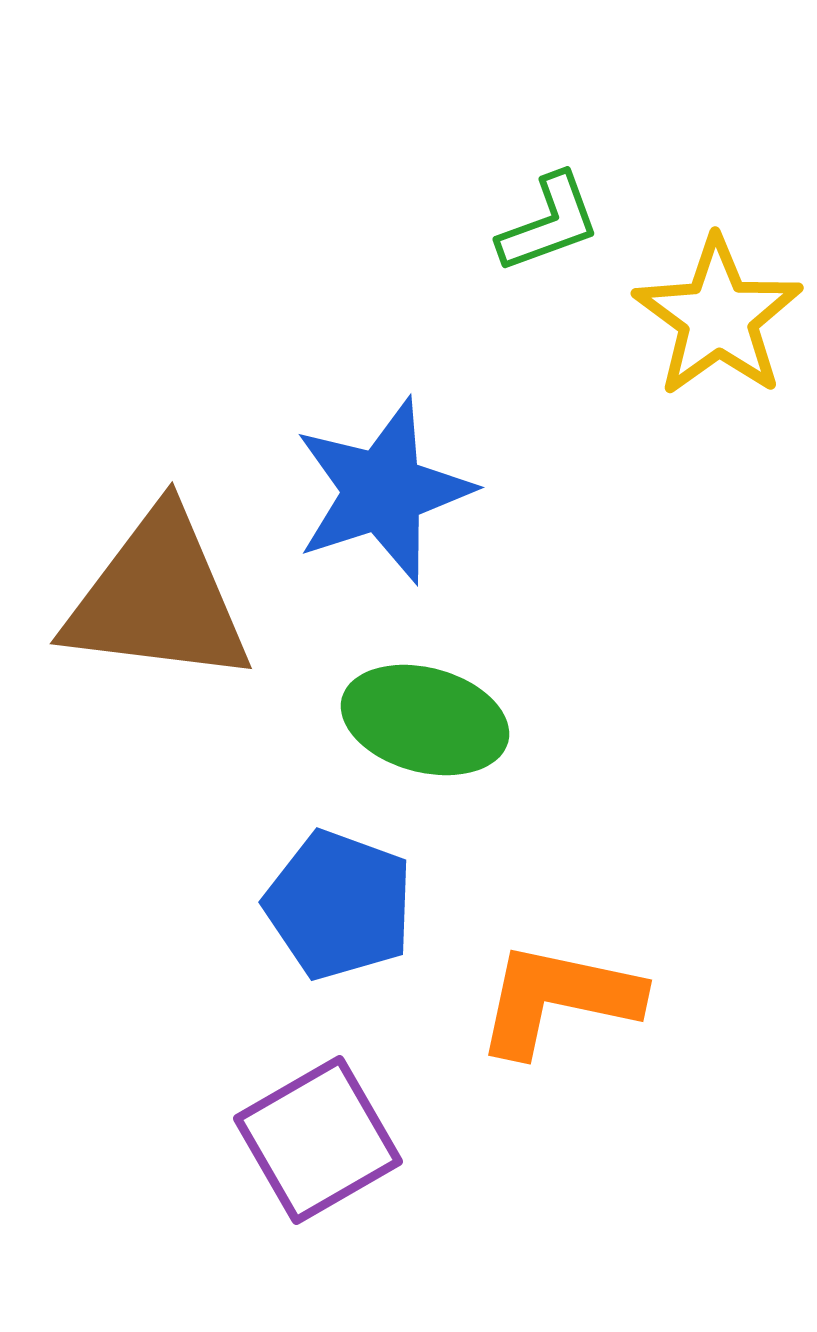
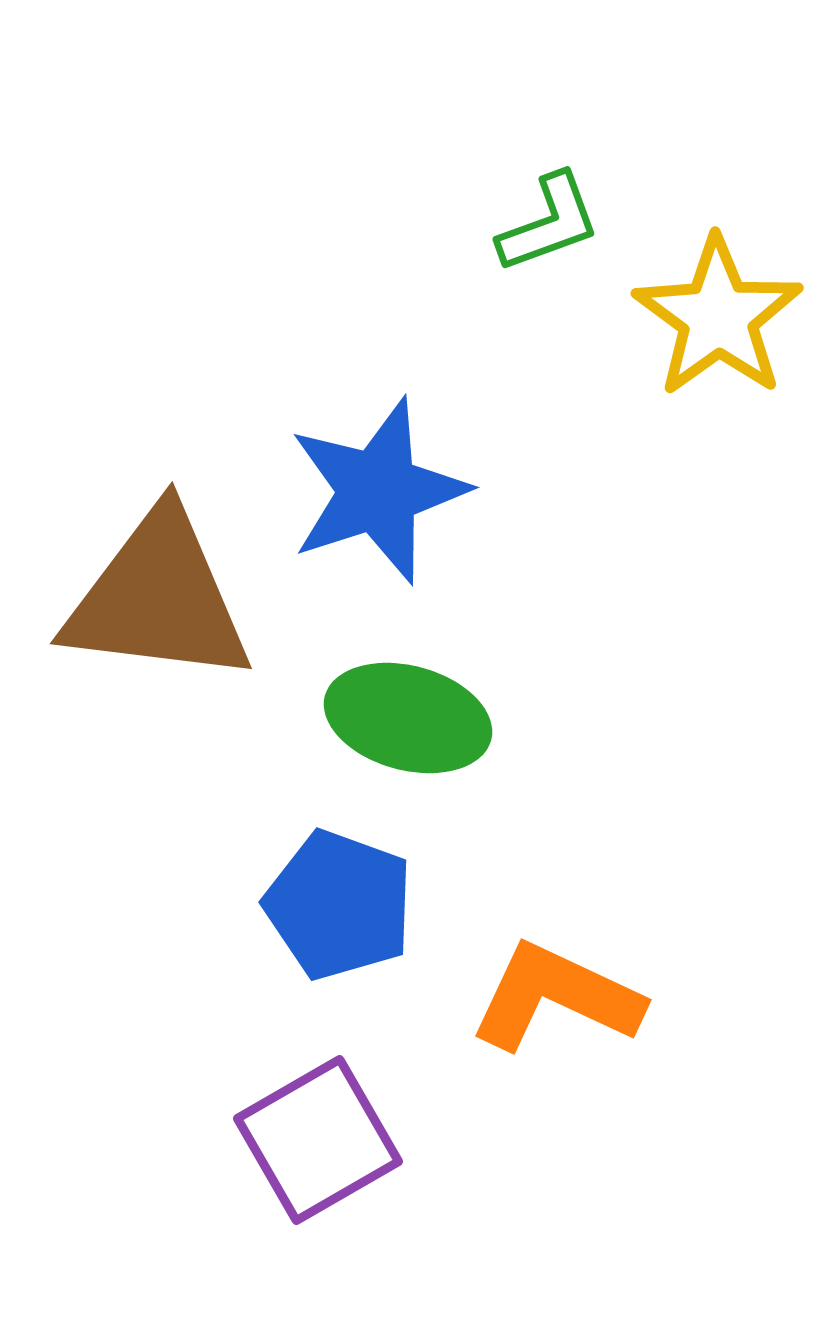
blue star: moved 5 px left
green ellipse: moved 17 px left, 2 px up
orange L-shape: moved 2 px left, 2 px up; rotated 13 degrees clockwise
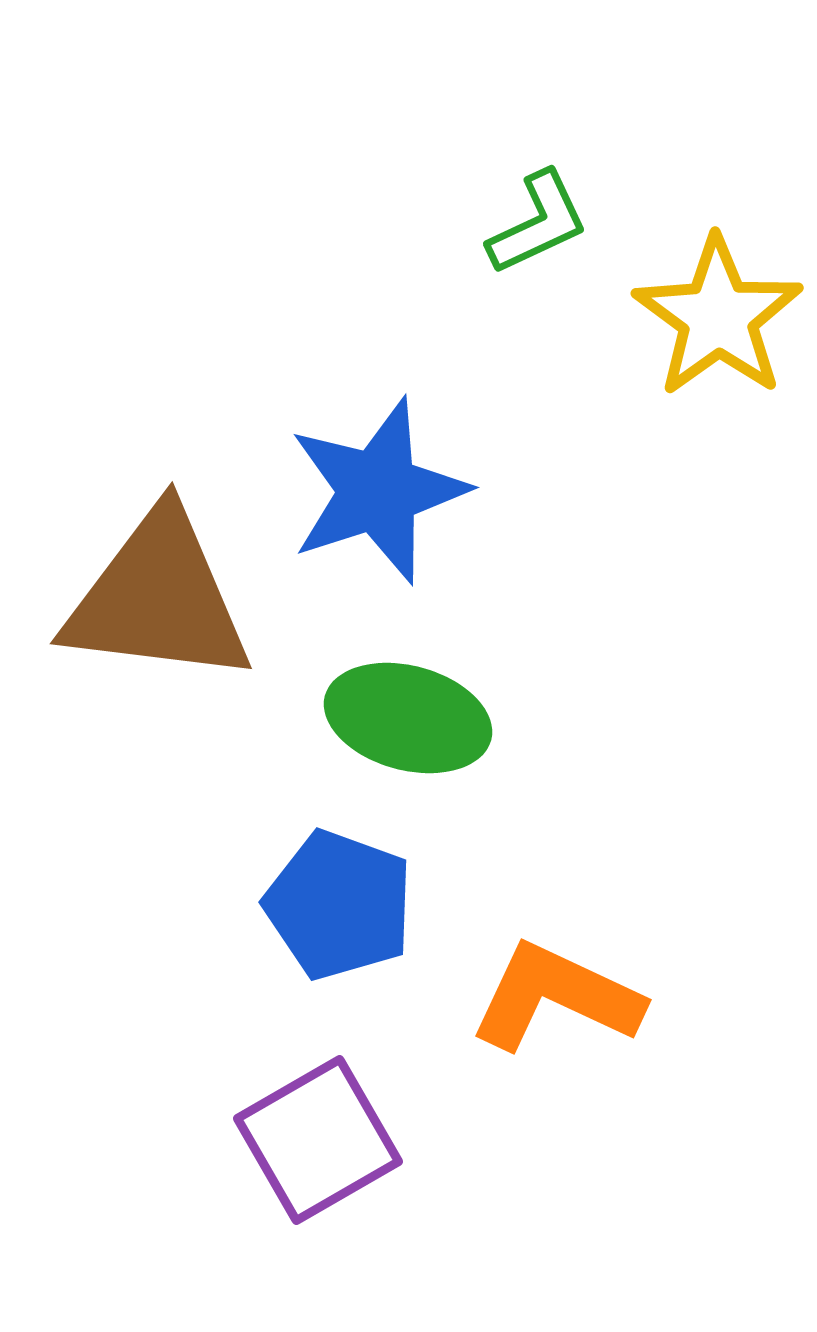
green L-shape: moved 11 px left; rotated 5 degrees counterclockwise
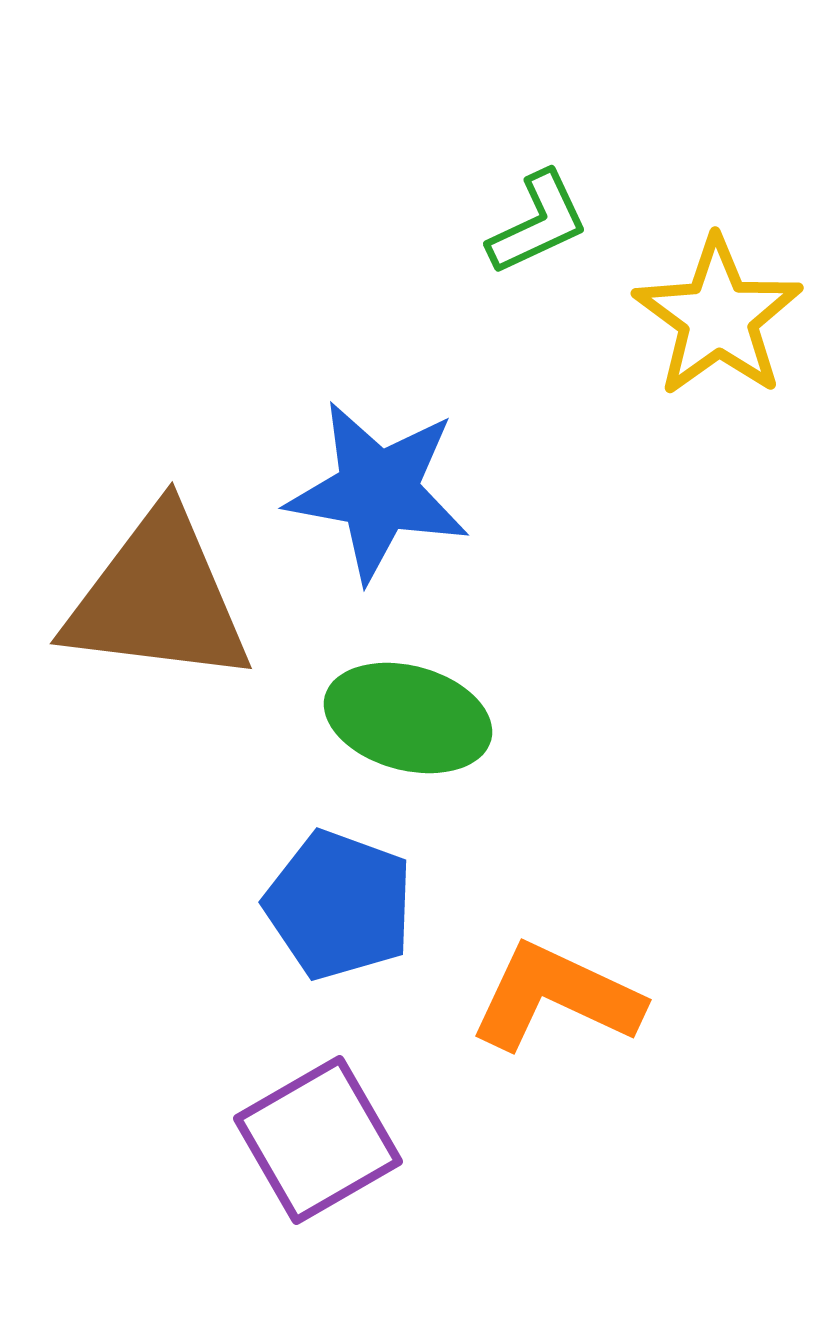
blue star: rotated 28 degrees clockwise
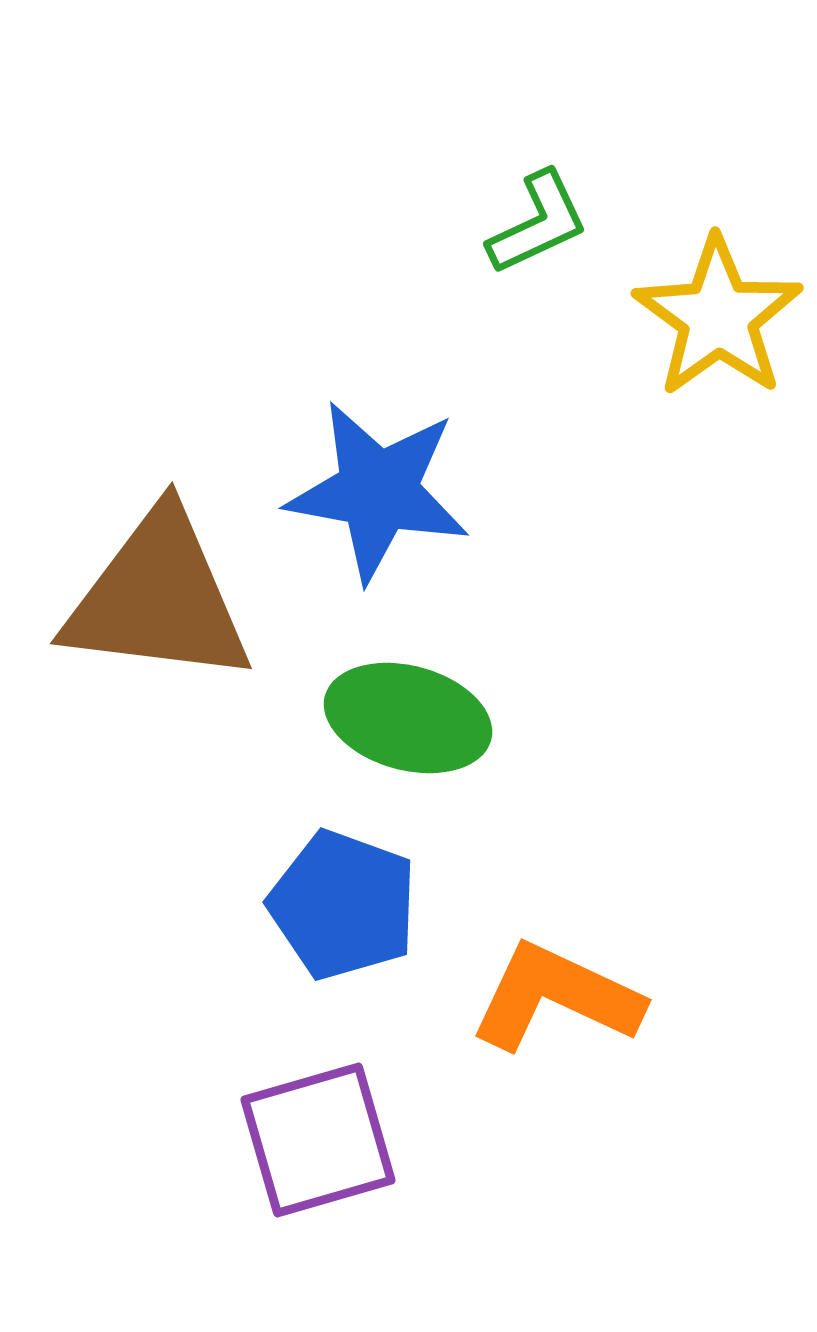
blue pentagon: moved 4 px right
purple square: rotated 14 degrees clockwise
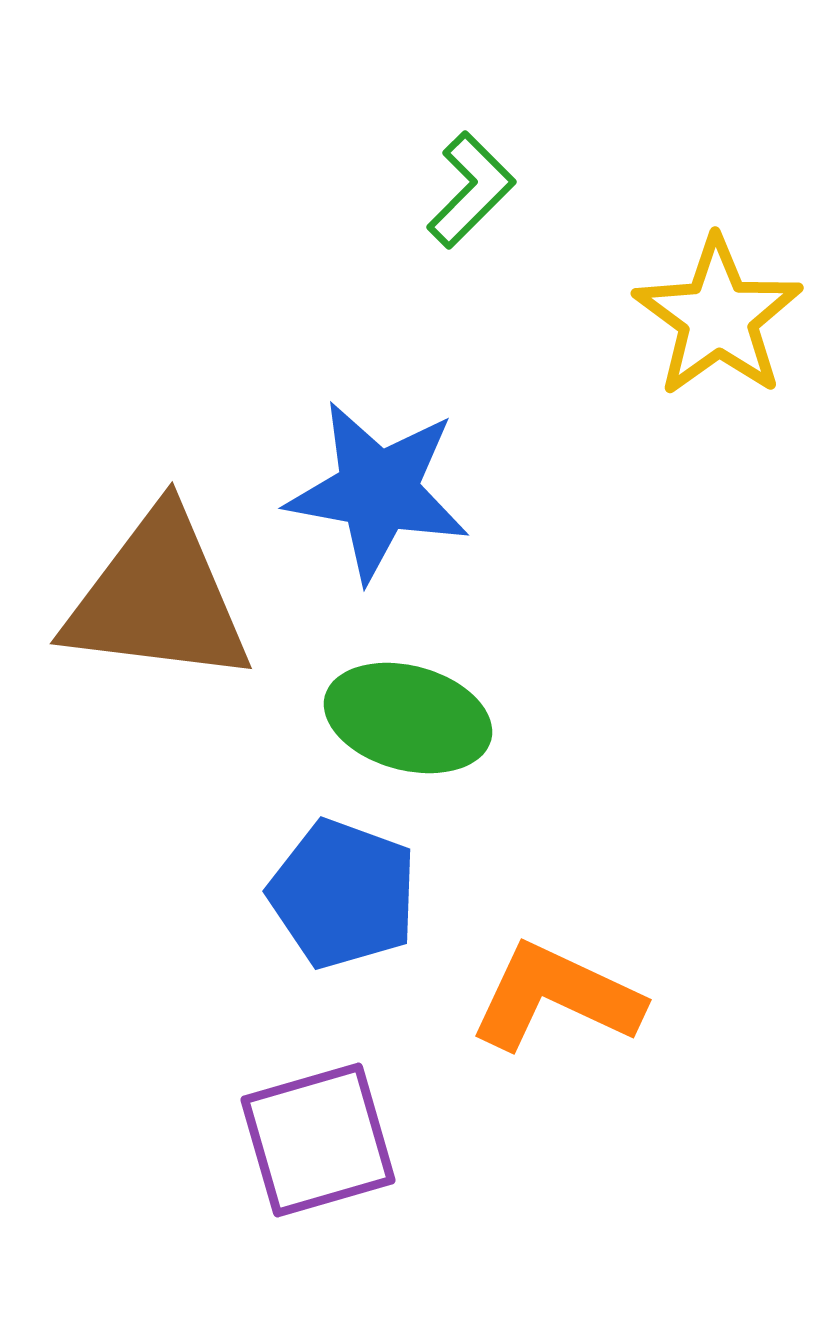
green L-shape: moved 67 px left, 33 px up; rotated 20 degrees counterclockwise
blue pentagon: moved 11 px up
